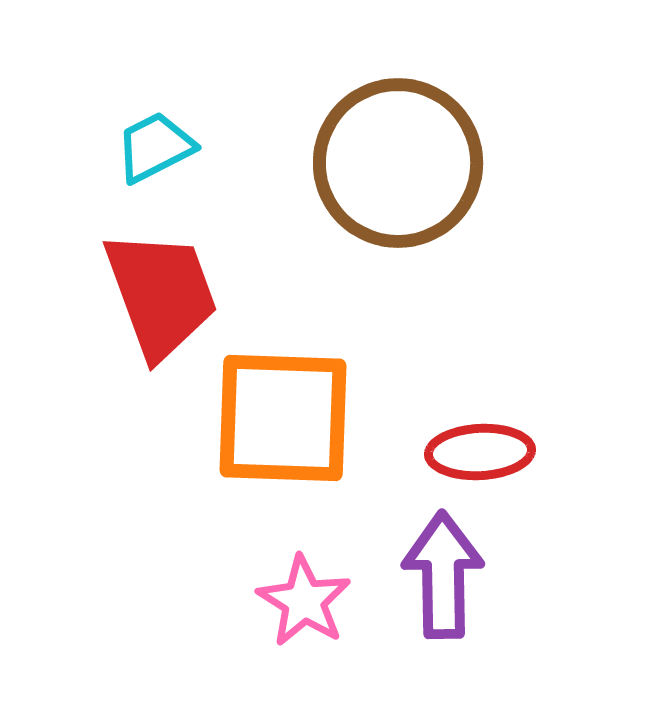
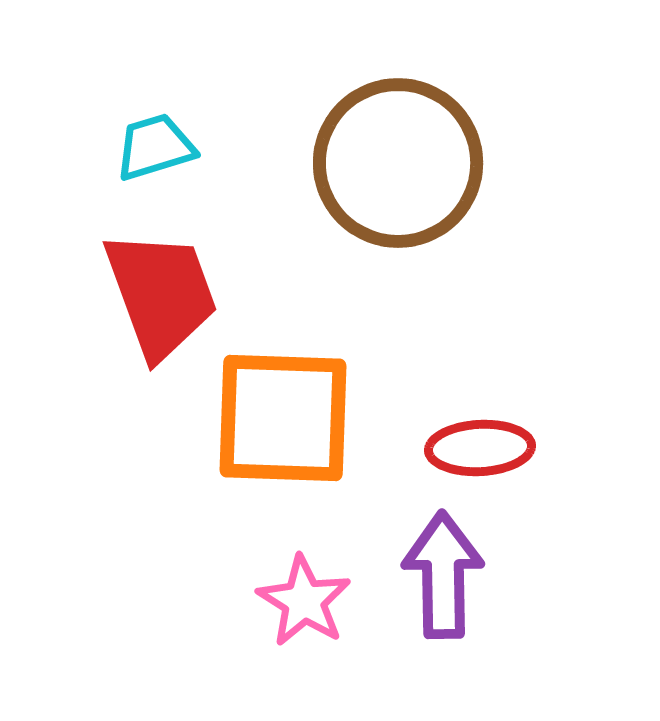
cyan trapezoid: rotated 10 degrees clockwise
red ellipse: moved 4 px up
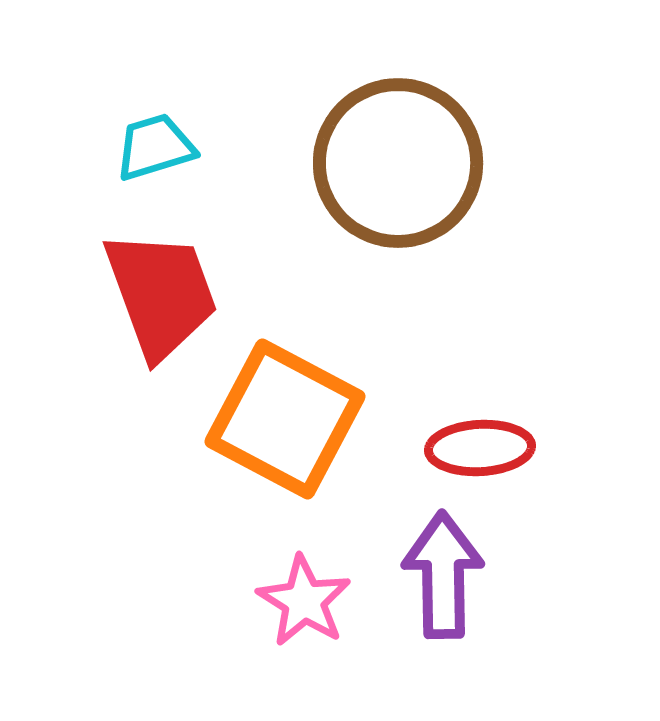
orange square: moved 2 px right, 1 px down; rotated 26 degrees clockwise
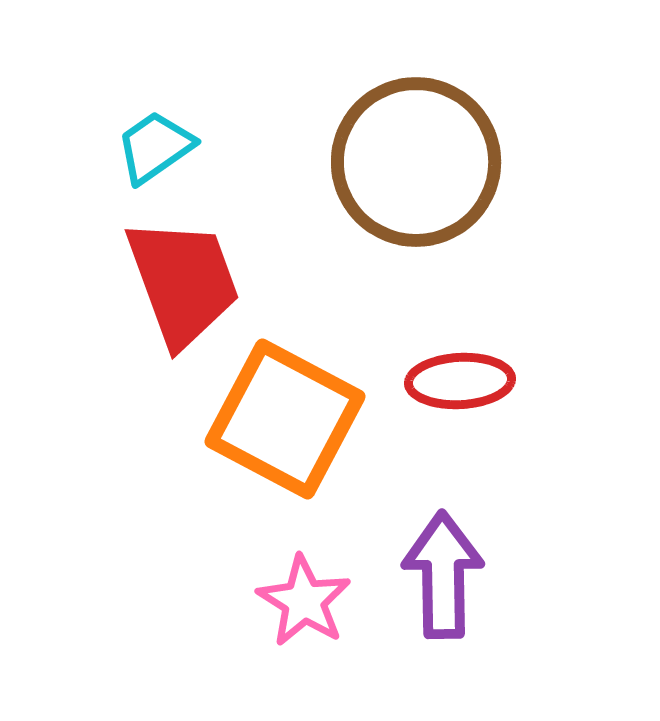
cyan trapezoid: rotated 18 degrees counterclockwise
brown circle: moved 18 px right, 1 px up
red trapezoid: moved 22 px right, 12 px up
red ellipse: moved 20 px left, 67 px up
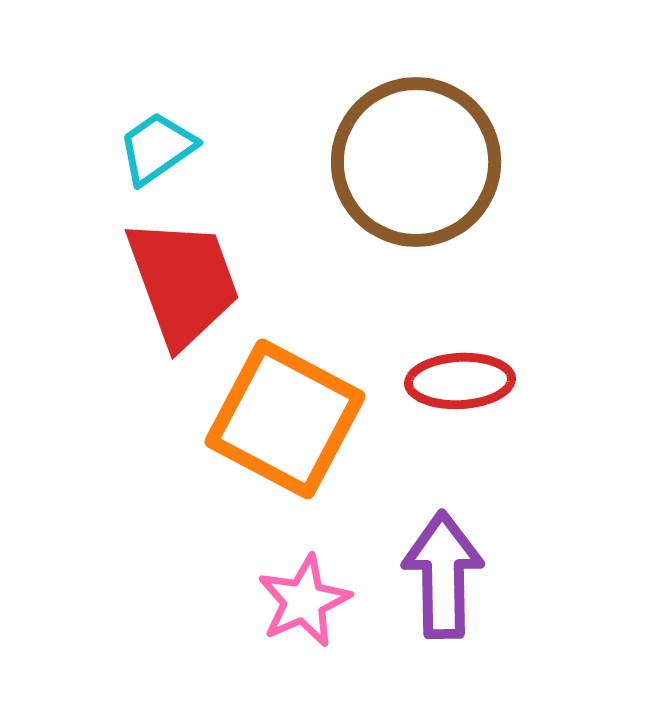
cyan trapezoid: moved 2 px right, 1 px down
pink star: rotated 16 degrees clockwise
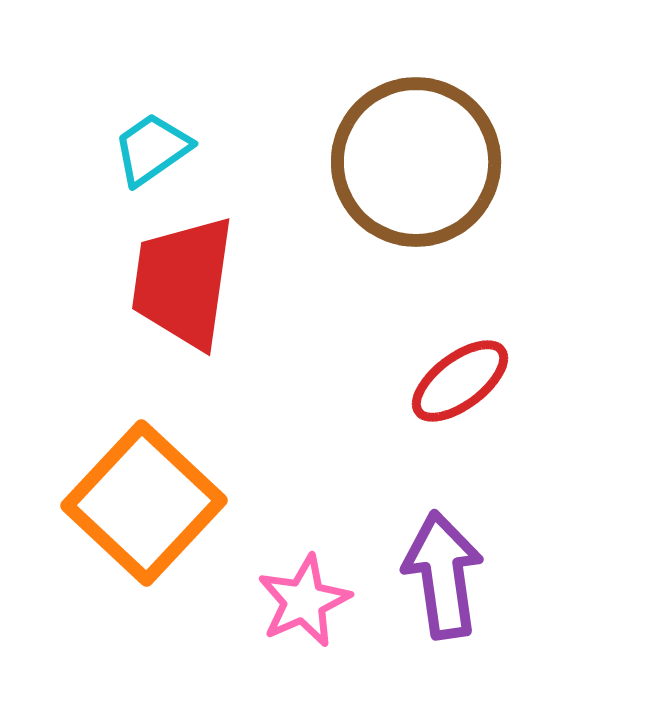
cyan trapezoid: moved 5 px left, 1 px down
red trapezoid: rotated 152 degrees counterclockwise
red ellipse: rotated 34 degrees counterclockwise
orange square: moved 141 px left, 84 px down; rotated 15 degrees clockwise
purple arrow: rotated 7 degrees counterclockwise
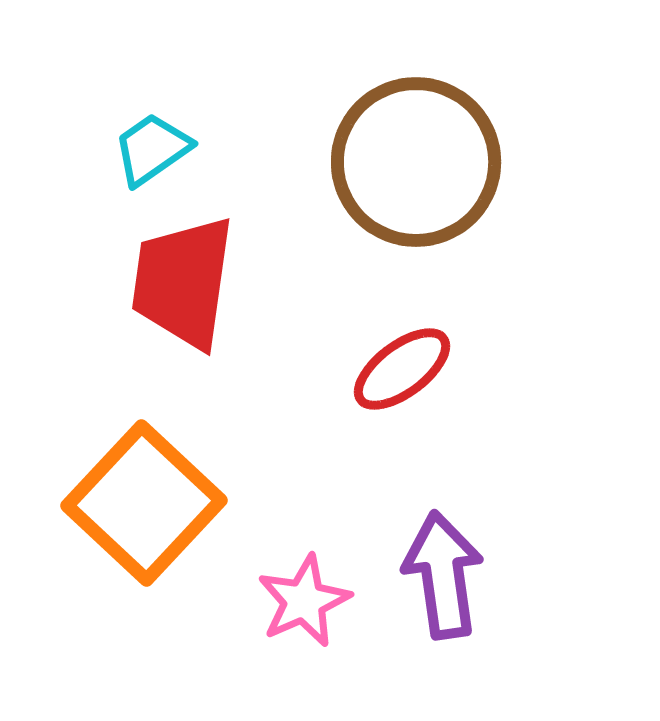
red ellipse: moved 58 px left, 12 px up
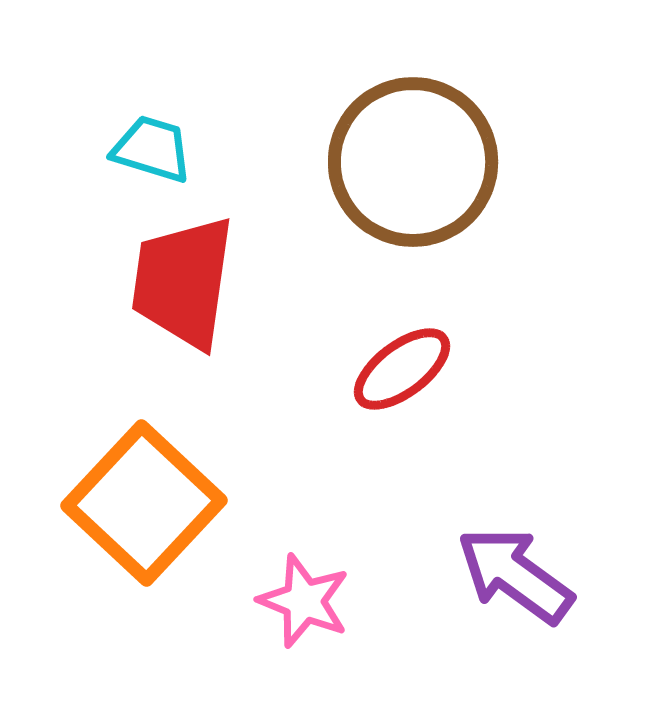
cyan trapezoid: rotated 52 degrees clockwise
brown circle: moved 3 px left
purple arrow: moved 72 px right; rotated 46 degrees counterclockwise
pink star: rotated 26 degrees counterclockwise
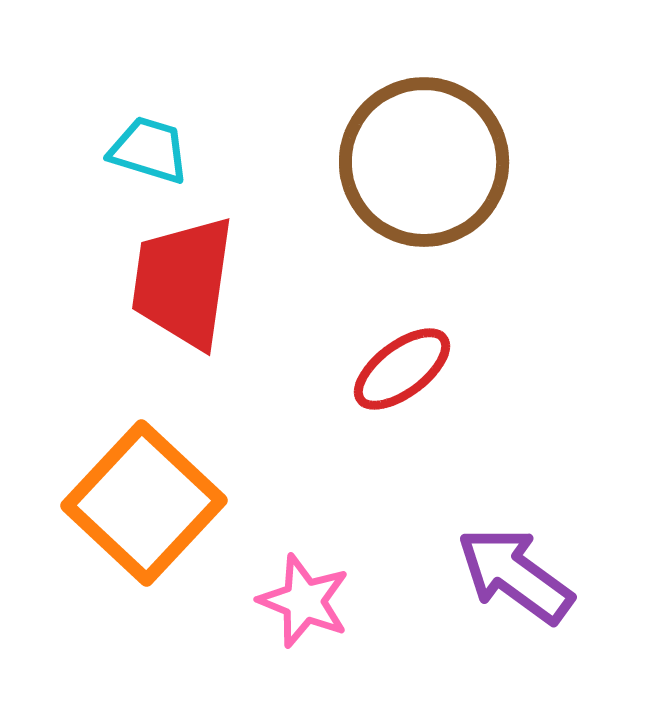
cyan trapezoid: moved 3 px left, 1 px down
brown circle: moved 11 px right
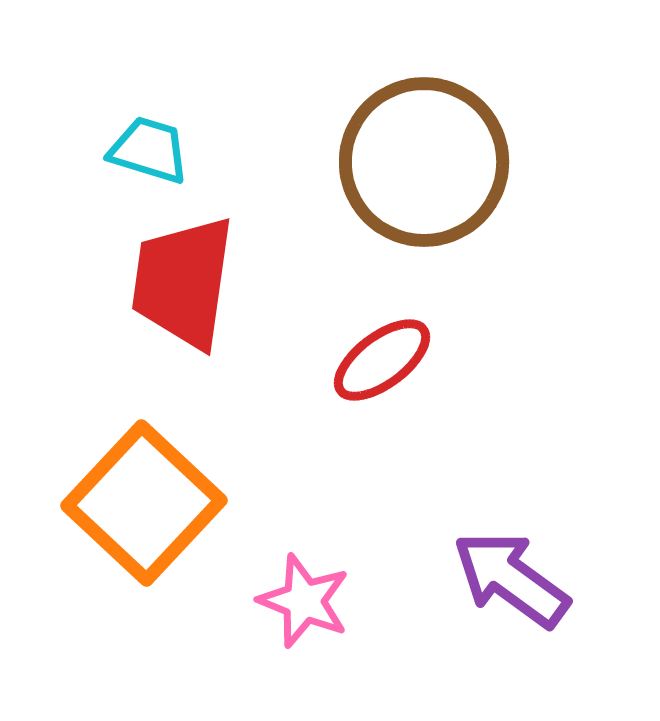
red ellipse: moved 20 px left, 9 px up
purple arrow: moved 4 px left, 4 px down
